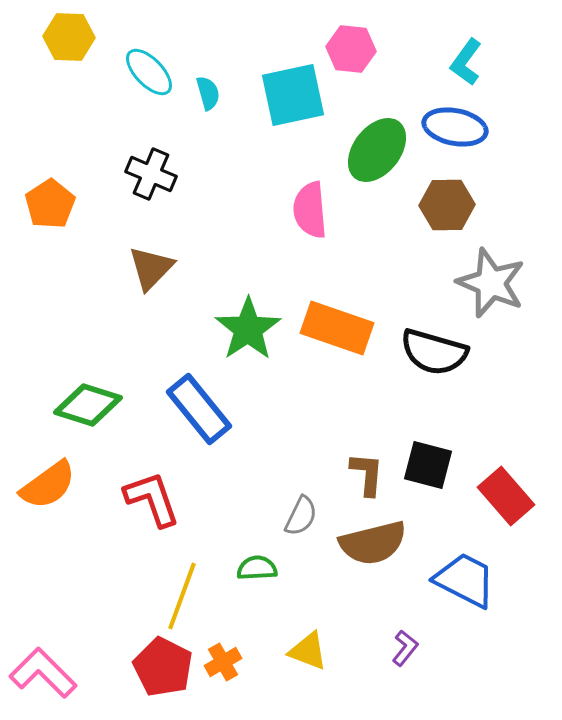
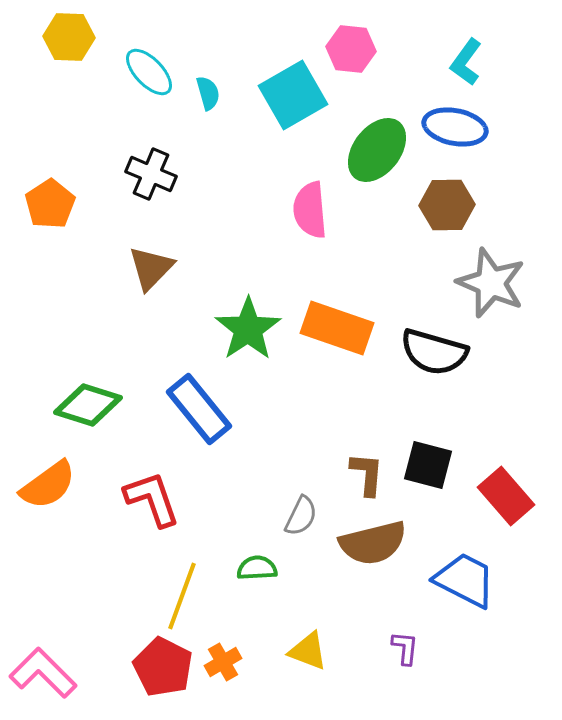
cyan square: rotated 18 degrees counterclockwise
purple L-shape: rotated 33 degrees counterclockwise
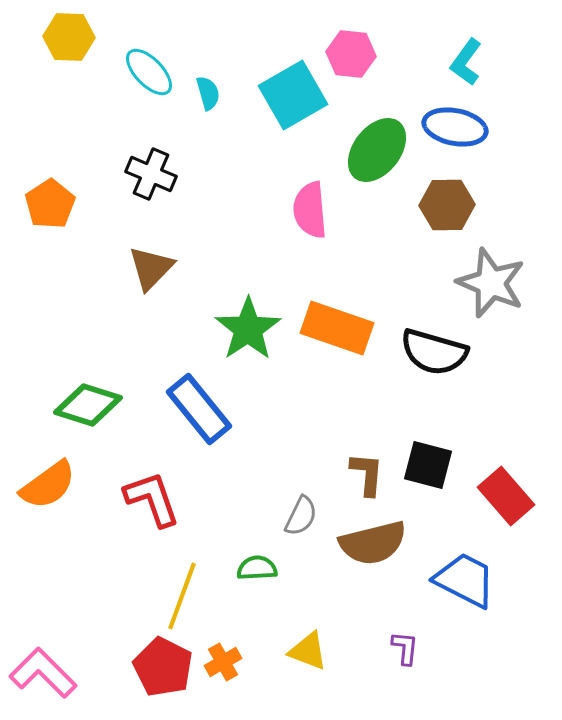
pink hexagon: moved 5 px down
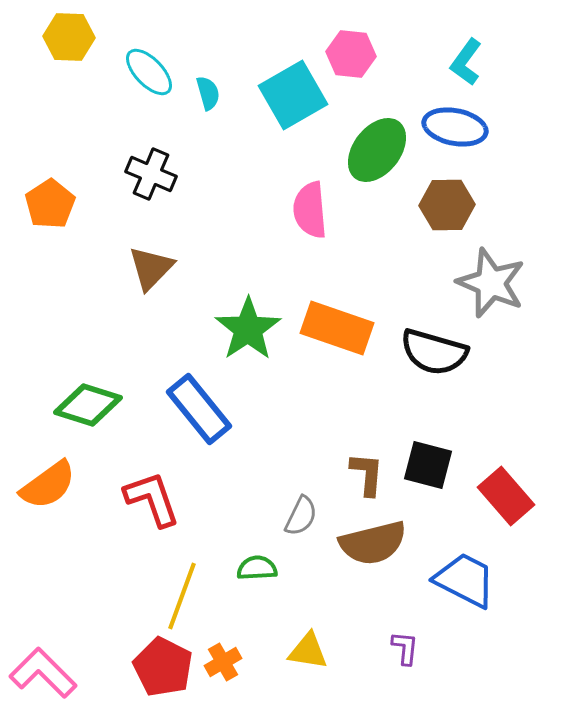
yellow triangle: rotated 12 degrees counterclockwise
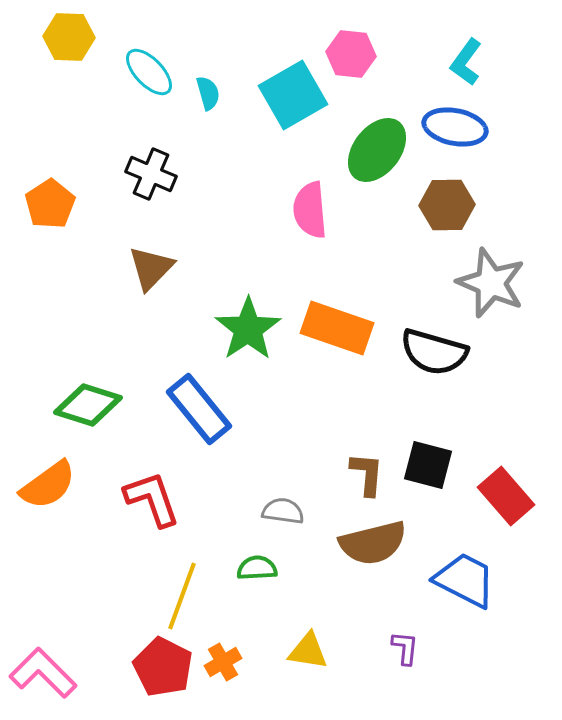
gray semicircle: moved 18 px left, 5 px up; rotated 108 degrees counterclockwise
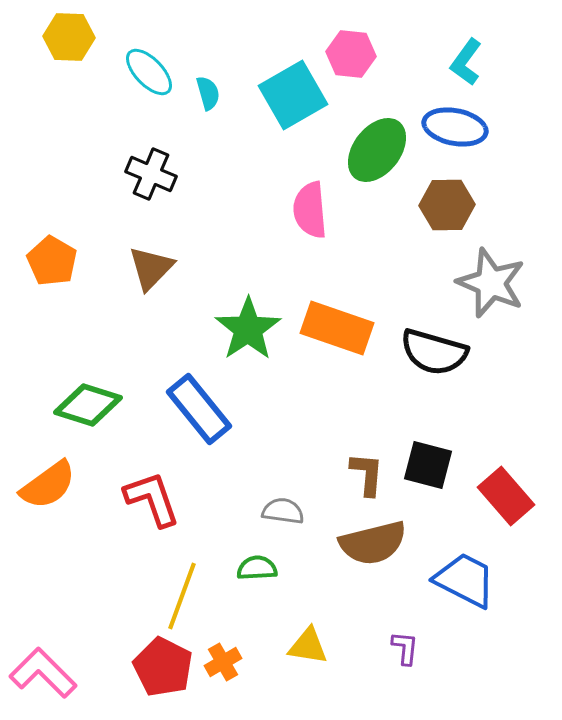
orange pentagon: moved 2 px right, 57 px down; rotated 9 degrees counterclockwise
yellow triangle: moved 5 px up
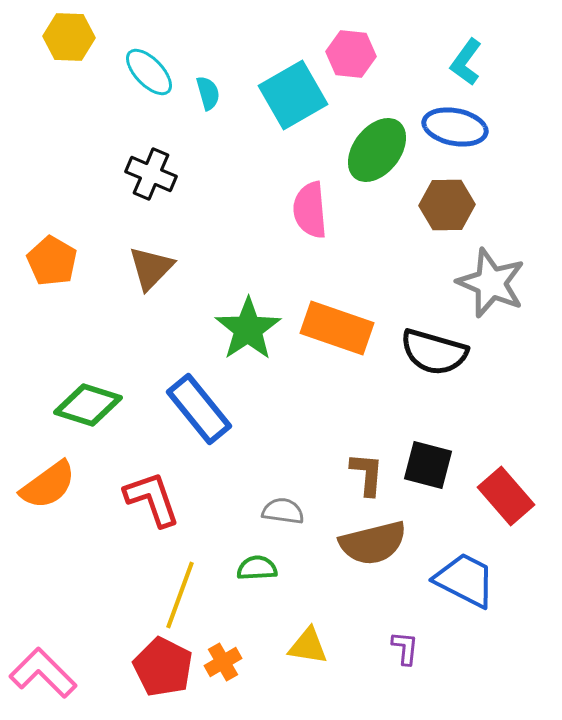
yellow line: moved 2 px left, 1 px up
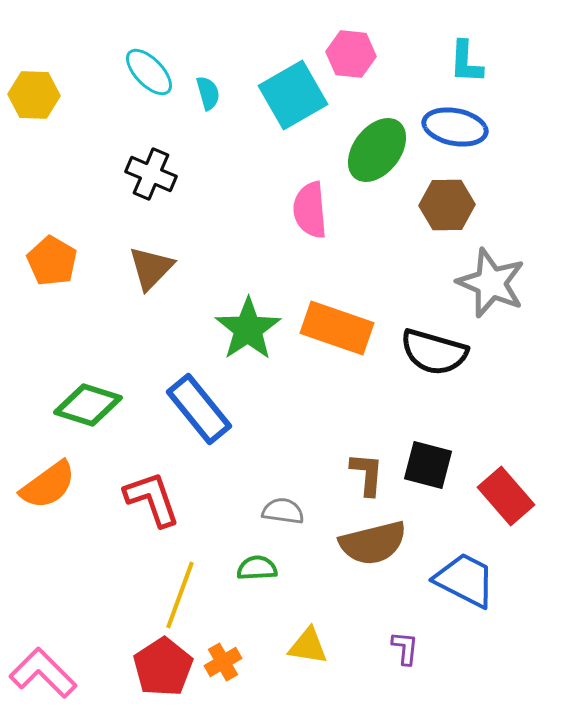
yellow hexagon: moved 35 px left, 58 px down
cyan L-shape: rotated 33 degrees counterclockwise
red pentagon: rotated 12 degrees clockwise
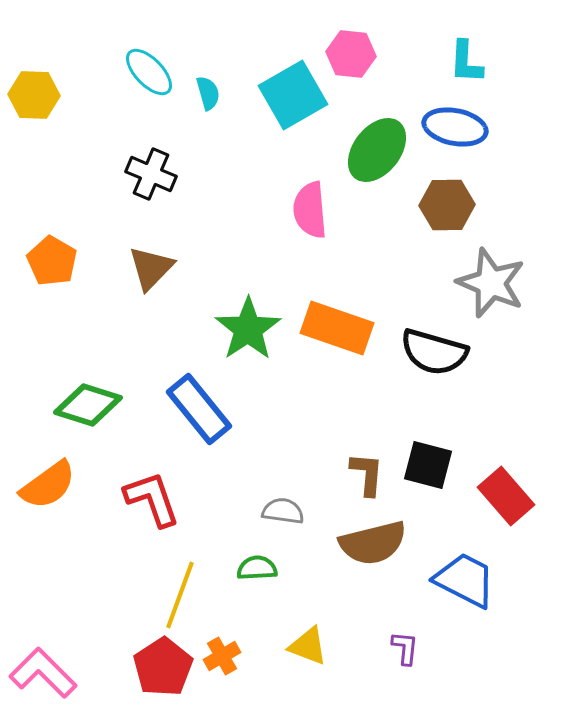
yellow triangle: rotated 12 degrees clockwise
orange cross: moved 1 px left, 6 px up
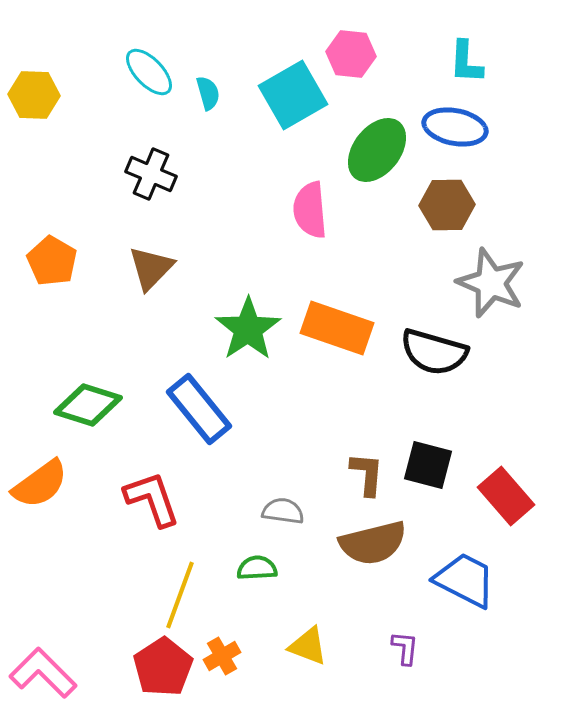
orange semicircle: moved 8 px left, 1 px up
